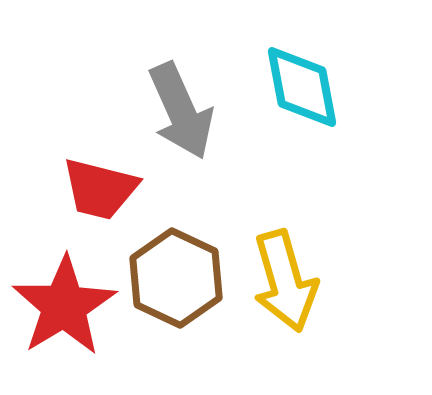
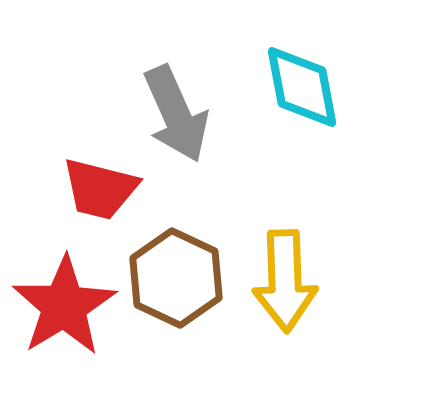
gray arrow: moved 5 px left, 3 px down
yellow arrow: rotated 14 degrees clockwise
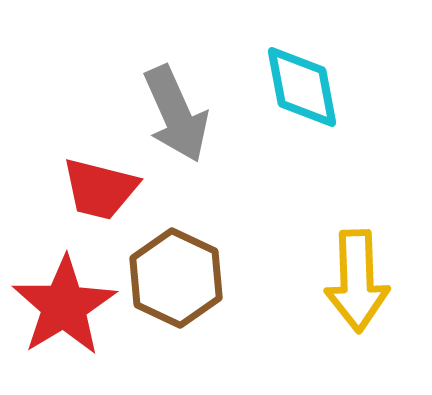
yellow arrow: moved 72 px right
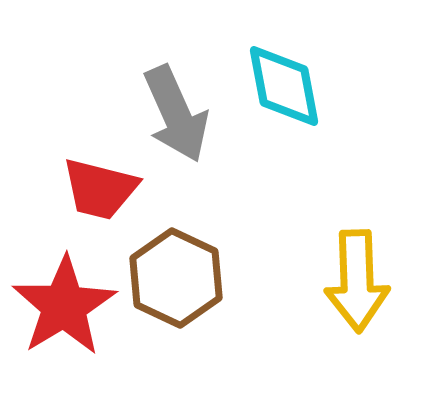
cyan diamond: moved 18 px left, 1 px up
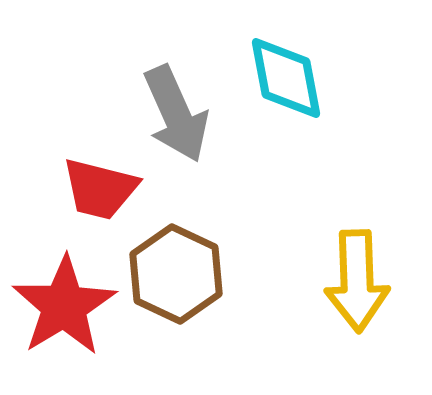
cyan diamond: moved 2 px right, 8 px up
brown hexagon: moved 4 px up
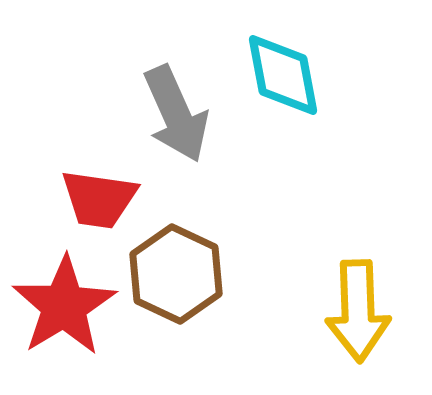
cyan diamond: moved 3 px left, 3 px up
red trapezoid: moved 1 px left, 10 px down; rotated 6 degrees counterclockwise
yellow arrow: moved 1 px right, 30 px down
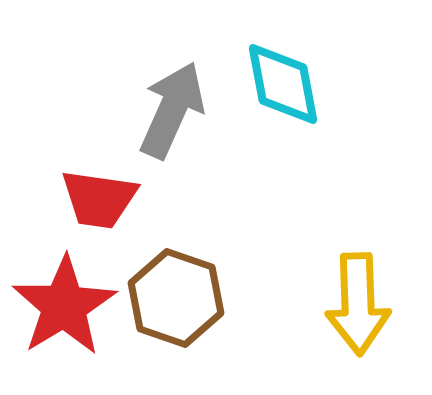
cyan diamond: moved 9 px down
gray arrow: moved 4 px left, 4 px up; rotated 132 degrees counterclockwise
brown hexagon: moved 24 px down; rotated 6 degrees counterclockwise
yellow arrow: moved 7 px up
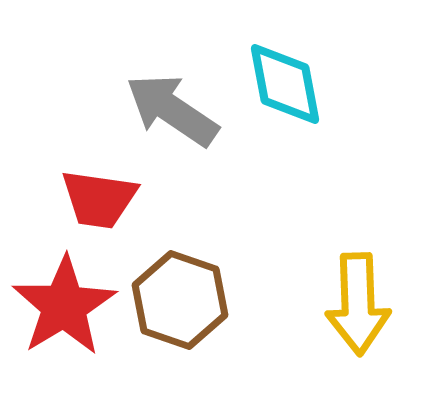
cyan diamond: moved 2 px right
gray arrow: rotated 80 degrees counterclockwise
brown hexagon: moved 4 px right, 2 px down
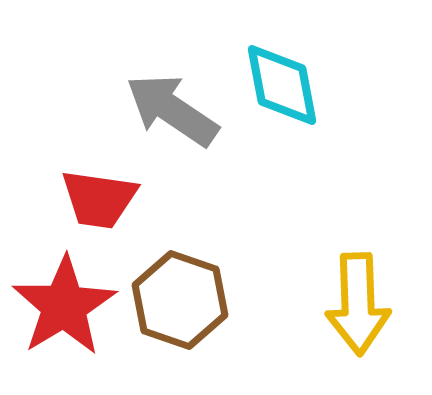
cyan diamond: moved 3 px left, 1 px down
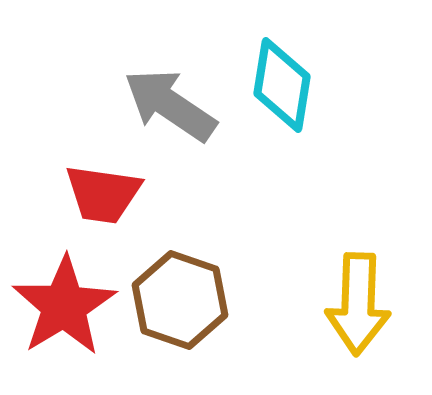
cyan diamond: rotated 20 degrees clockwise
gray arrow: moved 2 px left, 5 px up
red trapezoid: moved 4 px right, 5 px up
yellow arrow: rotated 4 degrees clockwise
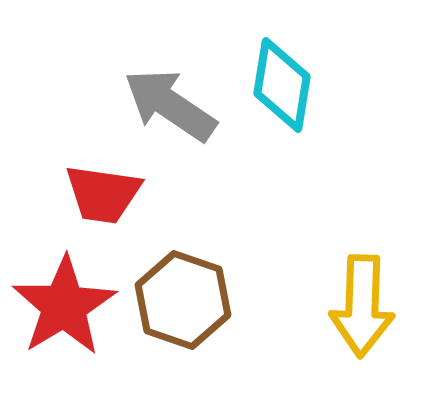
brown hexagon: moved 3 px right
yellow arrow: moved 4 px right, 2 px down
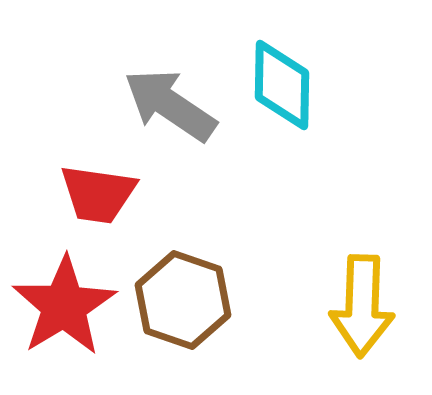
cyan diamond: rotated 8 degrees counterclockwise
red trapezoid: moved 5 px left
